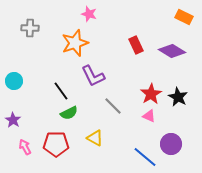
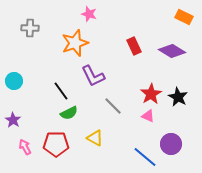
red rectangle: moved 2 px left, 1 px down
pink triangle: moved 1 px left
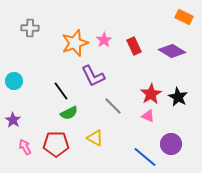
pink star: moved 15 px right, 26 px down; rotated 21 degrees clockwise
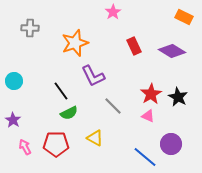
pink star: moved 9 px right, 28 px up
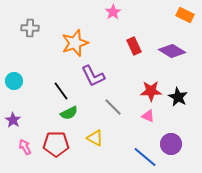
orange rectangle: moved 1 px right, 2 px up
red star: moved 3 px up; rotated 30 degrees clockwise
gray line: moved 1 px down
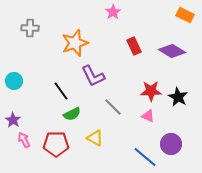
green semicircle: moved 3 px right, 1 px down
pink arrow: moved 1 px left, 7 px up
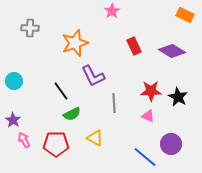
pink star: moved 1 px left, 1 px up
gray line: moved 1 px right, 4 px up; rotated 42 degrees clockwise
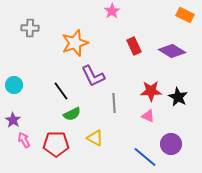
cyan circle: moved 4 px down
